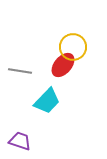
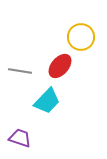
yellow circle: moved 8 px right, 10 px up
red ellipse: moved 3 px left, 1 px down
purple trapezoid: moved 3 px up
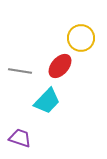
yellow circle: moved 1 px down
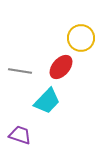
red ellipse: moved 1 px right, 1 px down
purple trapezoid: moved 3 px up
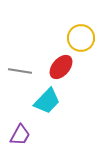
purple trapezoid: rotated 100 degrees clockwise
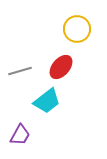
yellow circle: moved 4 px left, 9 px up
gray line: rotated 25 degrees counterclockwise
cyan trapezoid: rotated 8 degrees clockwise
